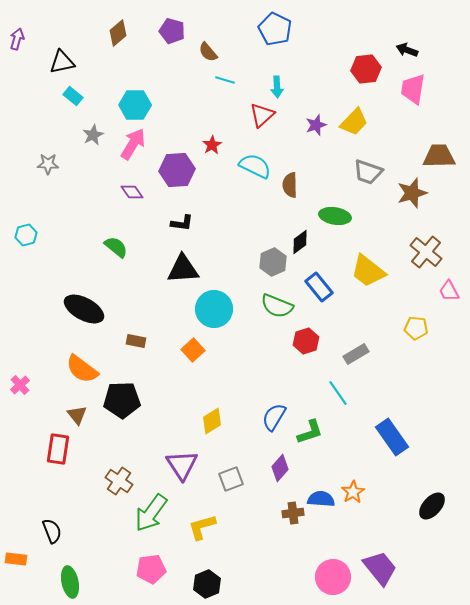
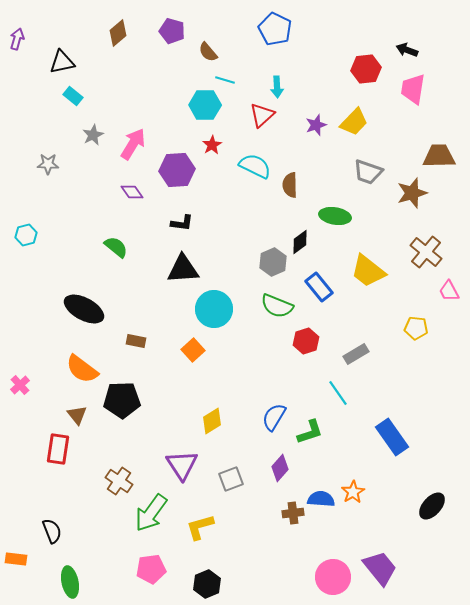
cyan hexagon at (135, 105): moved 70 px right
yellow L-shape at (202, 527): moved 2 px left
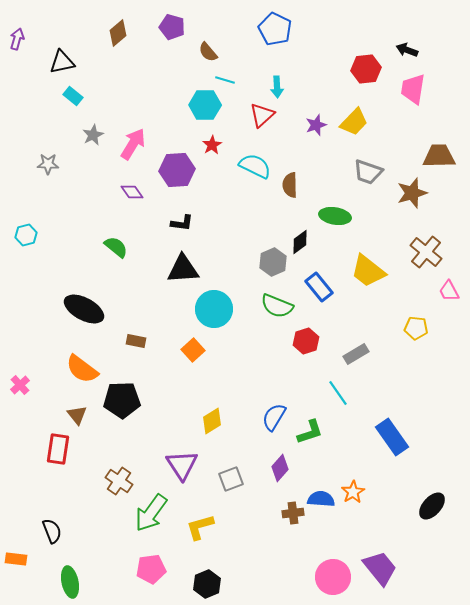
purple pentagon at (172, 31): moved 4 px up
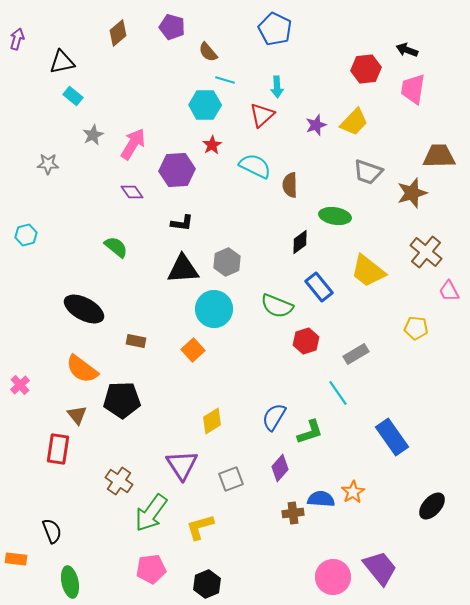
gray hexagon at (273, 262): moved 46 px left
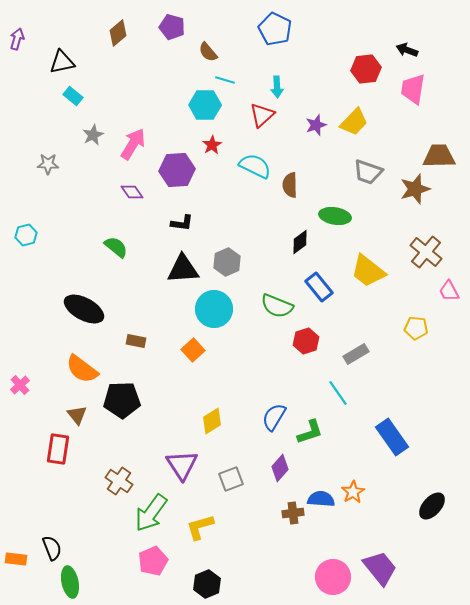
brown star at (412, 193): moved 3 px right, 4 px up
black semicircle at (52, 531): moved 17 px down
pink pentagon at (151, 569): moved 2 px right, 8 px up; rotated 16 degrees counterclockwise
